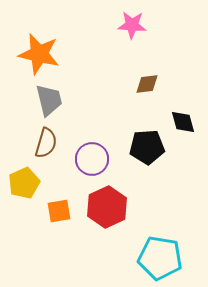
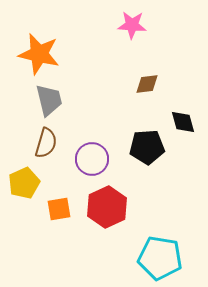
orange square: moved 2 px up
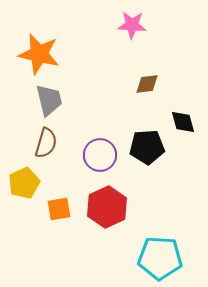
purple circle: moved 8 px right, 4 px up
cyan pentagon: rotated 6 degrees counterclockwise
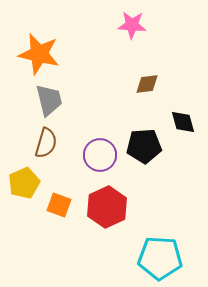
black pentagon: moved 3 px left, 1 px up
orange square: moved 4 px up; rotated 30 degrees clockwise
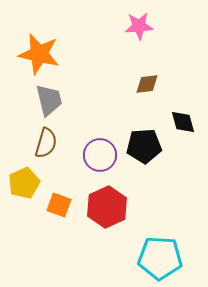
pink star: moved 7 px right, 1 px down; rotated 8 degrees counterclockwise
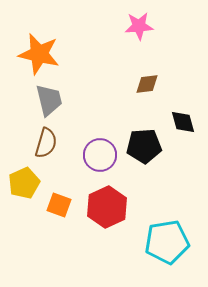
cyan pentagon: moved 7 px right, 16 px up; rotated 12 degrees counterclockwise
